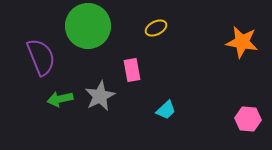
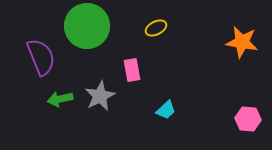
green circle: moved 1 px left
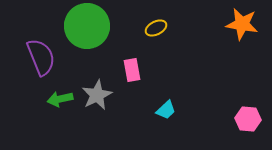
orange star: moved 18 px up
gray star: moved 3 px left, 1 px up
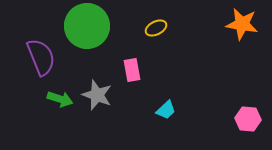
gray star: rotated 24 degrees counterclockwise
green arrow: rotated 150 degrees counterclockwise
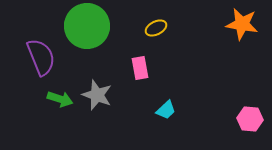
pink rectangle: moved 8 px right, 2 px up
pink hexagon: moved 2 px right
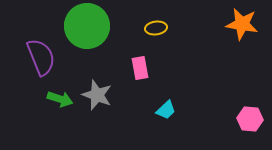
yellow ellipse: rotated 20 degrees clockwise
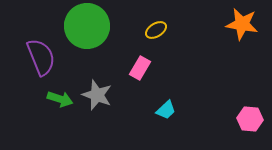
yellow ellipse: moved 2 px down; rotated 25 degrees counterclockwise
pink rectangle: rotated 40 degrees clockwise
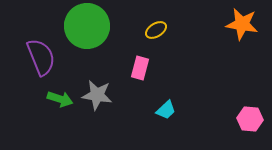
pink rectangle: rotated 15 degrees counterclockwise
gray star: rotated 12 degrees counterclockwise
